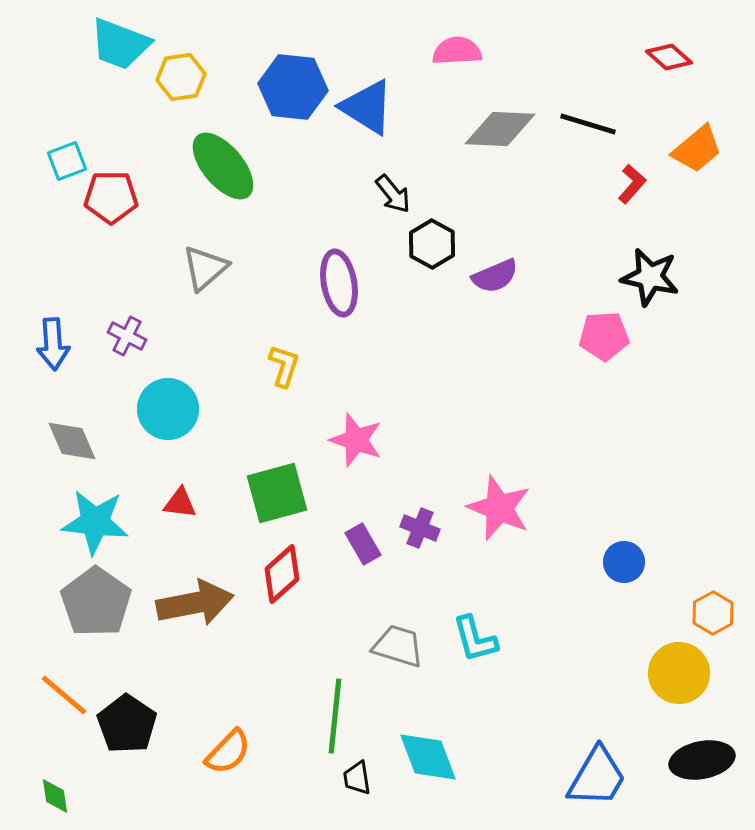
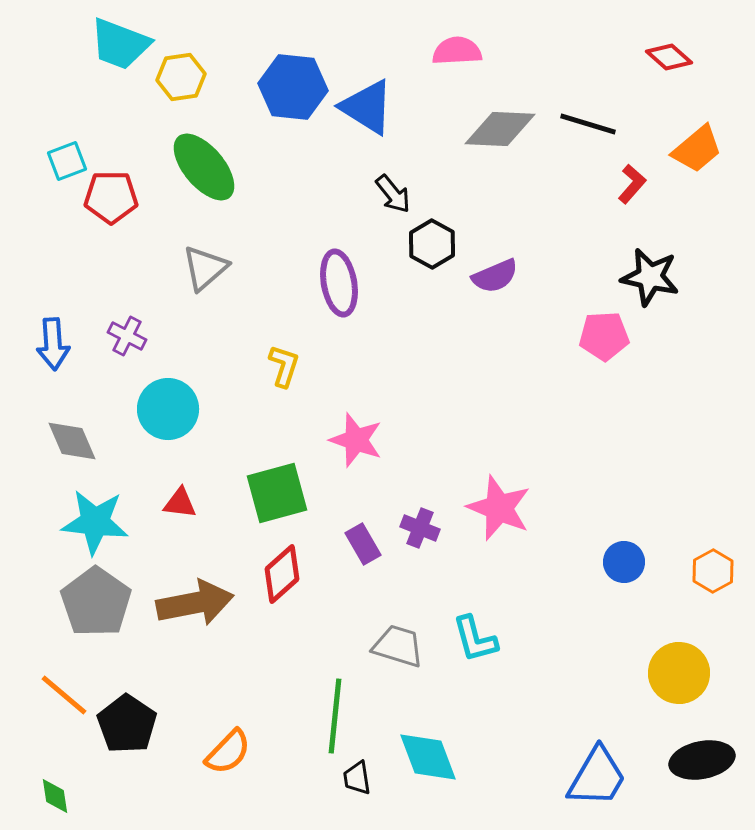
green ellipse at (223, 166): moved 19 px left, 1 px down
orange hexagon at (713, 613): moved 42 px up
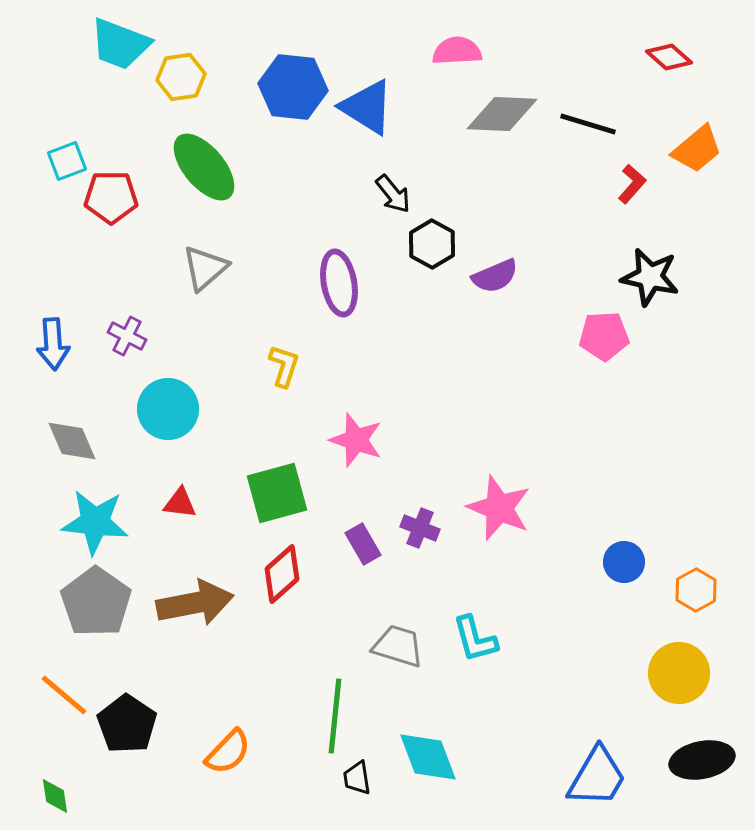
gray diamond at (500, 129): moved 2 px right, 15 px up
orange hexagon at (713, 571): moved 17 px left, 19 px down
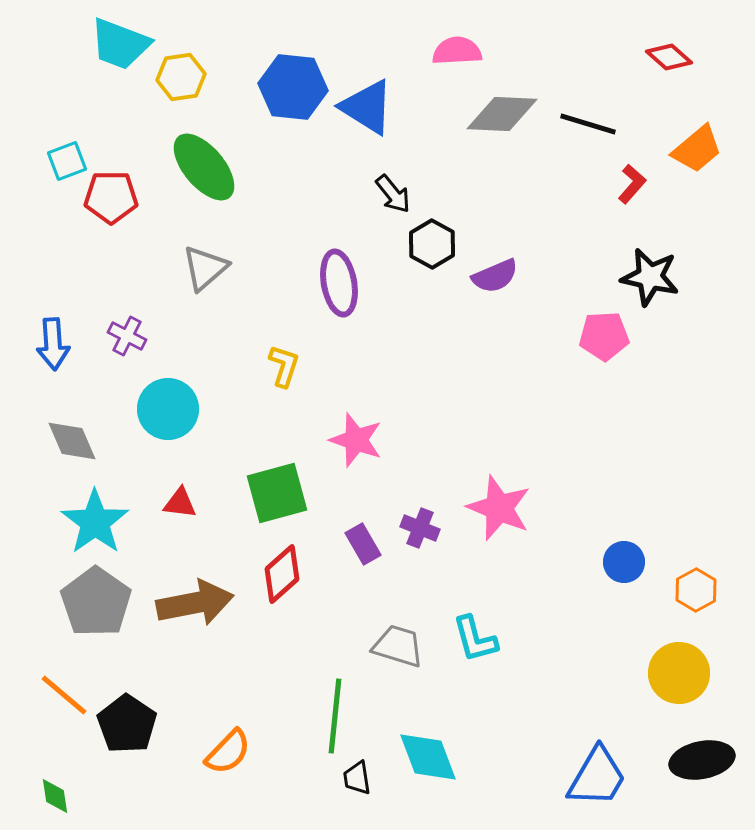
cyan star at (95, 522): rotated 30 degrees clockwise
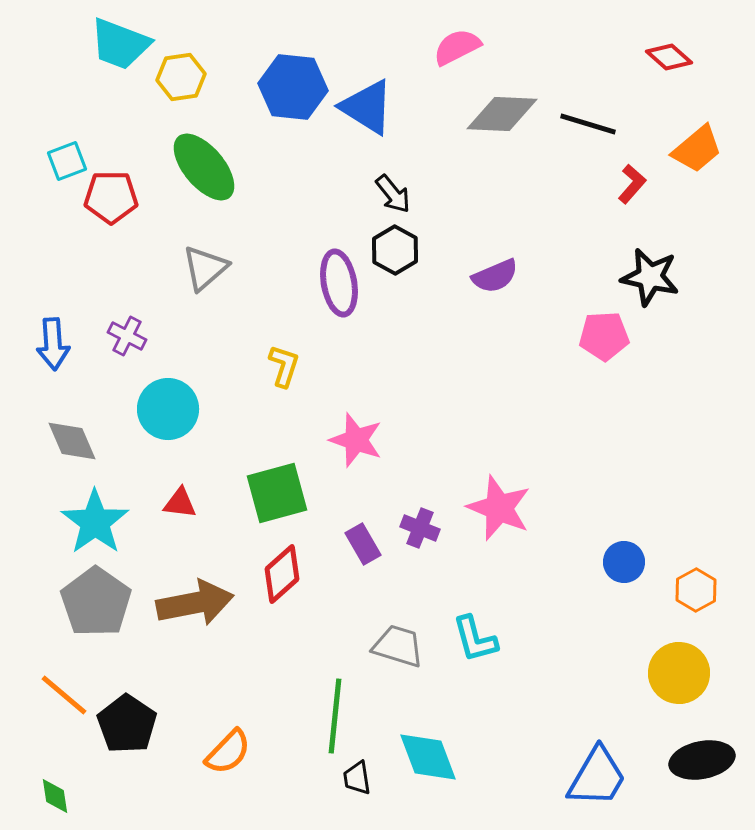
pink semicircle at (457, 51): moved 4 px up; rotated 24 degrees counterclockwise
black hexagon at (432, 244): moved 37 px left, 6 px down
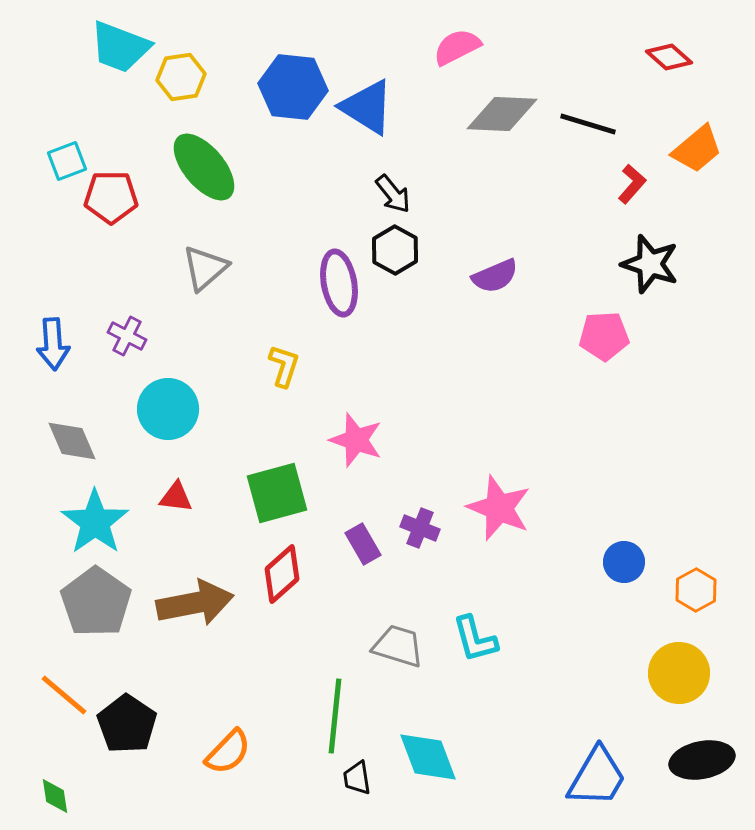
cyan trapezoid at (120, 44): moved 3 px down
black star at (650, 277): moved 13 px up; rotated 6 degrees clockwise
red triangle at (180, 503): moved 4 px left, 6 px up
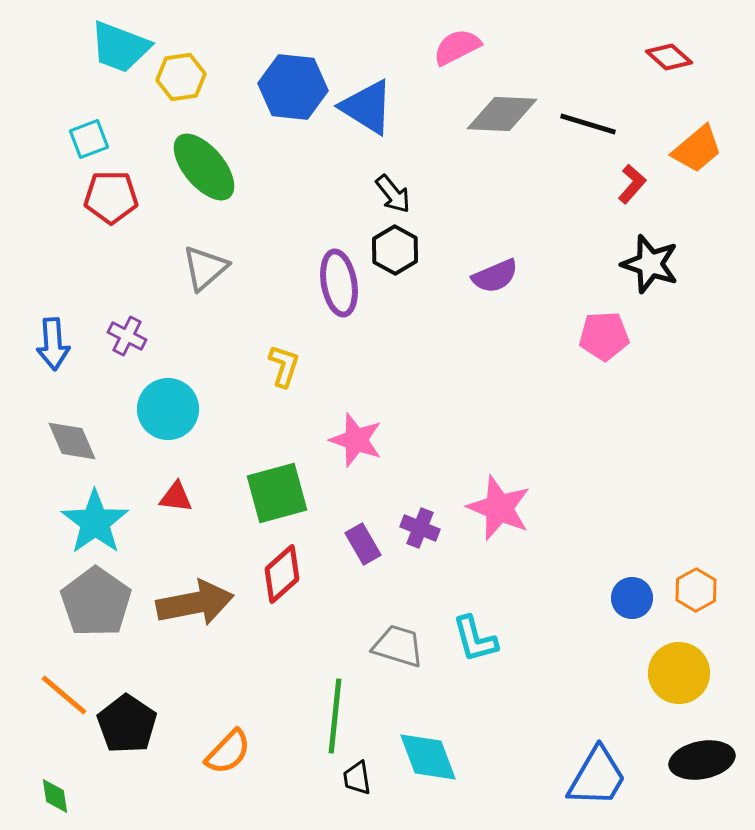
cyan square at (67, 161): moved 22 px right, 22 px up
blue circle at (624, 562): moved 8 px right, 36 px down
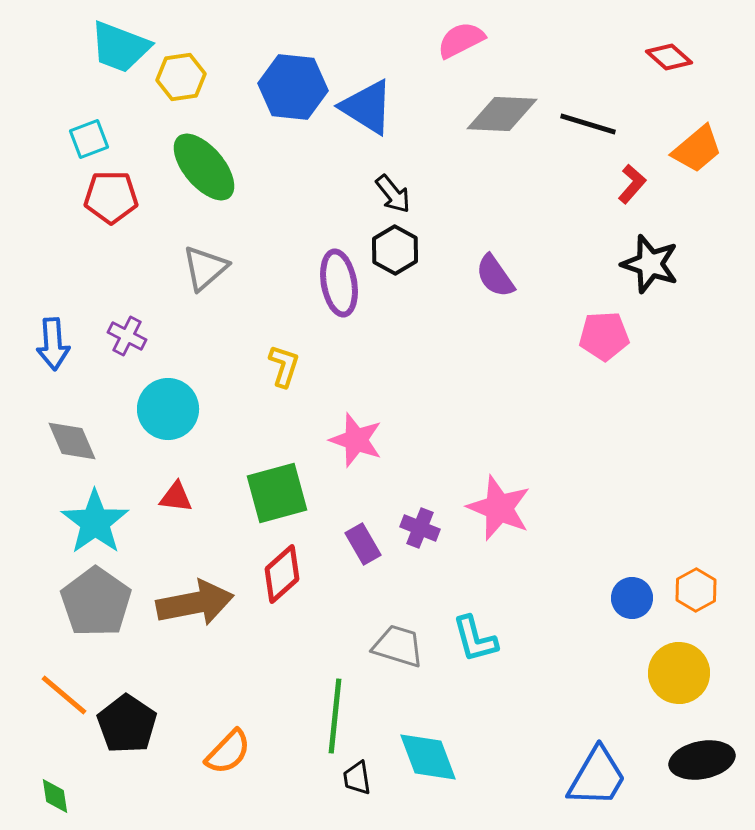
pink semicircle at (457, 47): moved 4 px right, 7 px up
purple semicircle at (495, 276): rotated 78 degrees clockwise
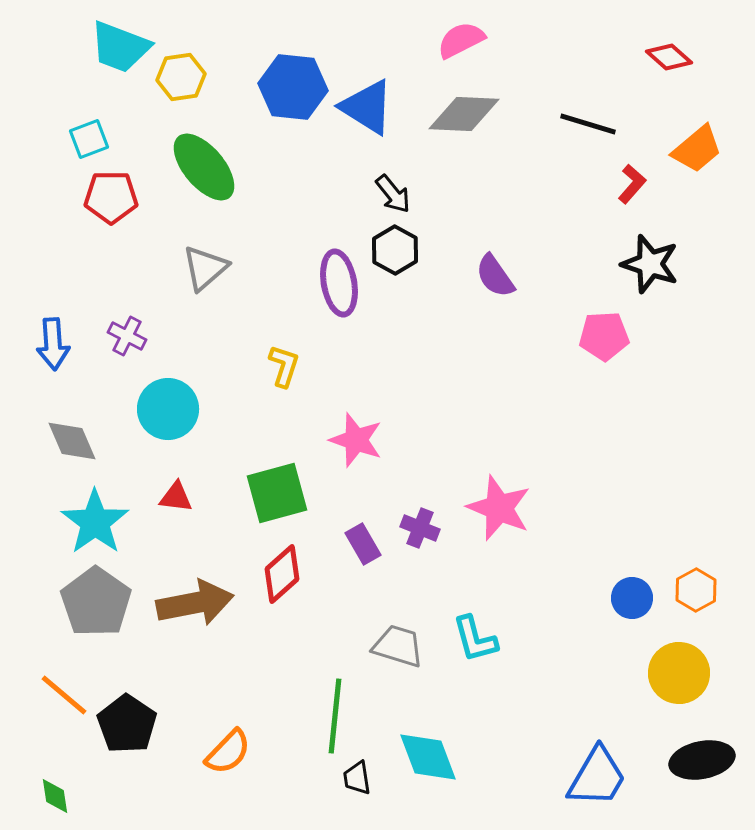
gray diamond at (502, 114): moved 38 px left
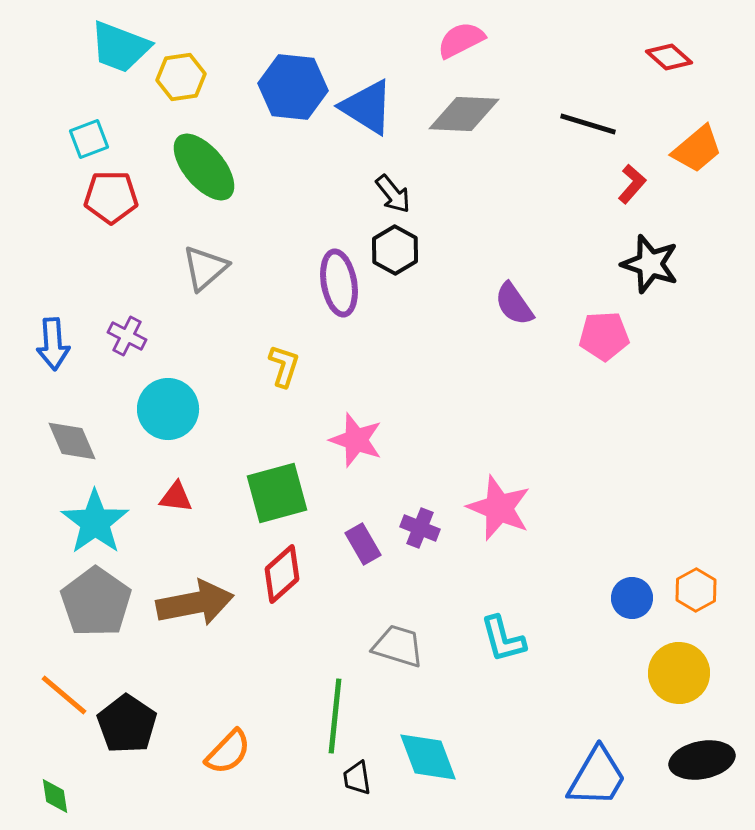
purple semicircle at (495, 276): moved 19 px right, 28 px down
cyan L-shape at (475, 639): moved 28 px right
